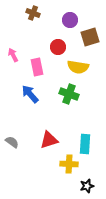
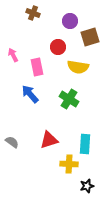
purple circle: moved 1 px down
green cross: moved 5 px down; rotated 12 degrees clockwise
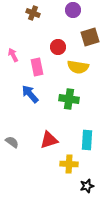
purple circle: moved 3 px right, 11 px up
green cross: rotated 24 degrees counterclockwise
cyan rectangle: moved 2 px right, 4 px up
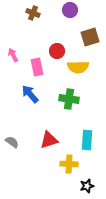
purple circle: moved 3 px left
red circle: moved 1 px left, 4 px down
yellow semicircle: rotated 10 degrees counterclockwise
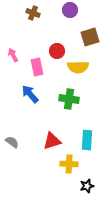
red triangle: moved 3 px right, 1 px down
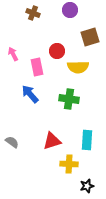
pink arrow: moved 1 px up
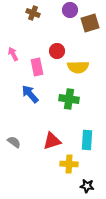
brown square: moved 14 px up
gray semicircle: moved 2 px right
black star: rotated 24 degrees clockwise
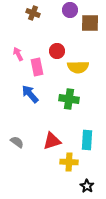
brown square: rotated 18 degrees clockwise
pink arrow: moved 5 px right
gray semicircle: moved 3 px right
yellow cross: moved 2 px up
black star: rotated 24 degrees clockwise
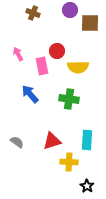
pink rectangle: moved 5 px right, 1 px up
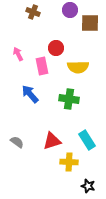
brown cross: moved 1 px up
red circle: moved 1 px left, 3 px up
cyan rectangle: rotated 36 degrees counterclockwise
black star: moved 1 px right; rotated 16 degrees counterclockwise
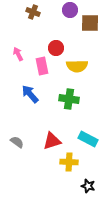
yellow semicircle: moved 1 px left, 1 px up
cyan rectangle: moved 1 px right, 1 px up; rotated 30 degrees counterclockwise
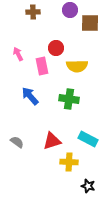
brown cross: rotated 24 degrees counterclockwise
blue arrow: moved 2 px down
